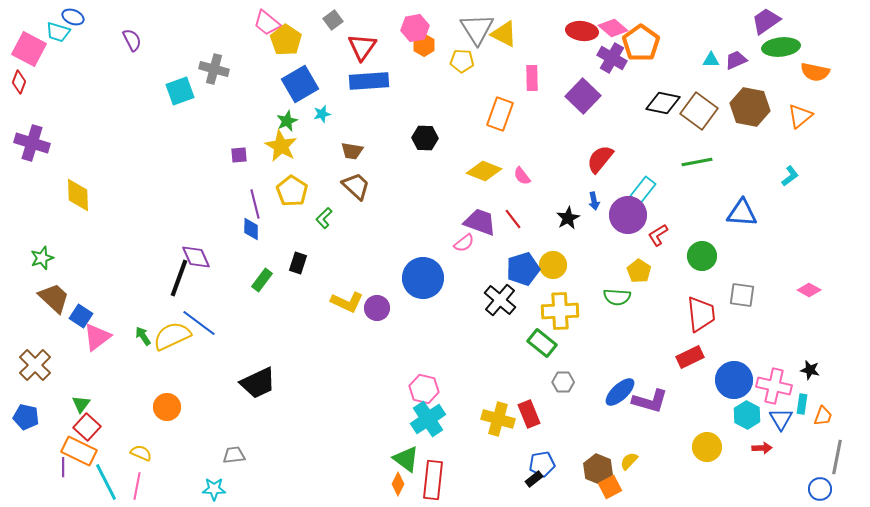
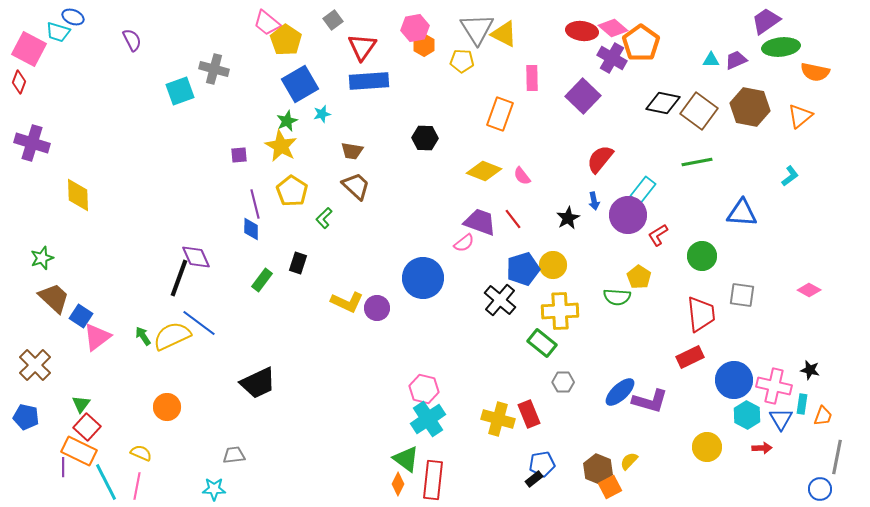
yellow pentagon at (639, 271): moved 6 px down
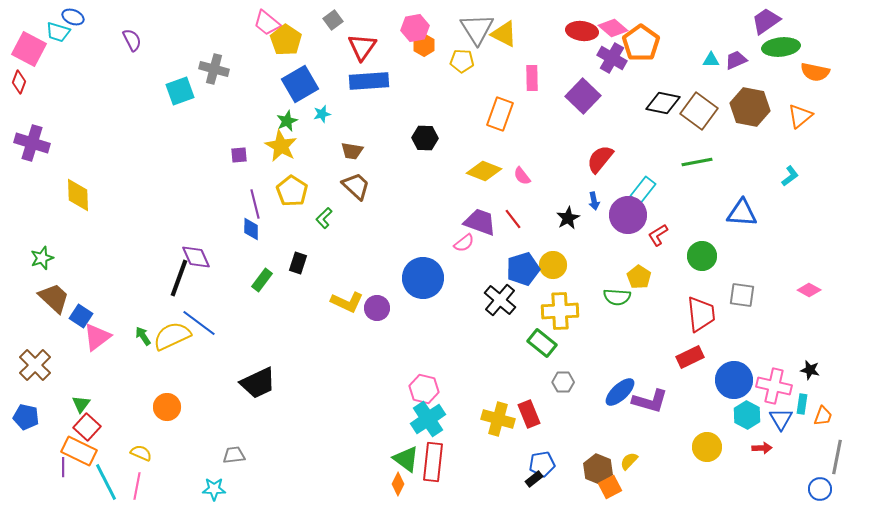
red rectangle at (433, 480): moved 18 px up
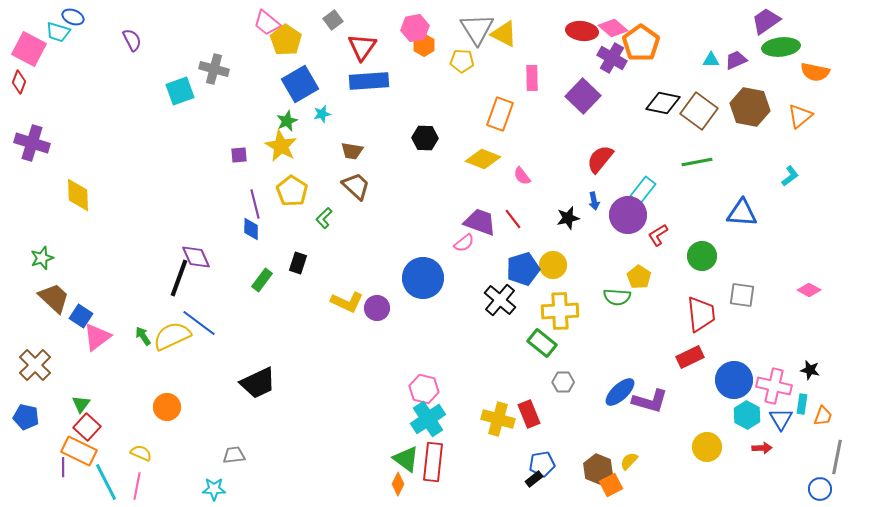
yellow diamond at (484, 171): moved 1 px left, 12 px up
black star at (568, 218): rotated 15 degrees clockwise
orange square at (610, 487): moved 1 px right, 2 px up
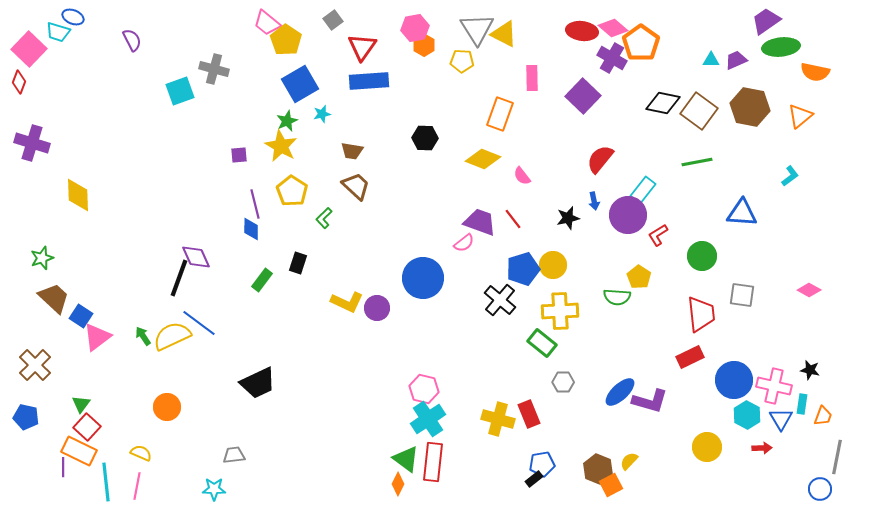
pink square at (29, 49): rotated 16 degrees clockwise
cyan line at (106, 482): rotated 21 degrees clockwise
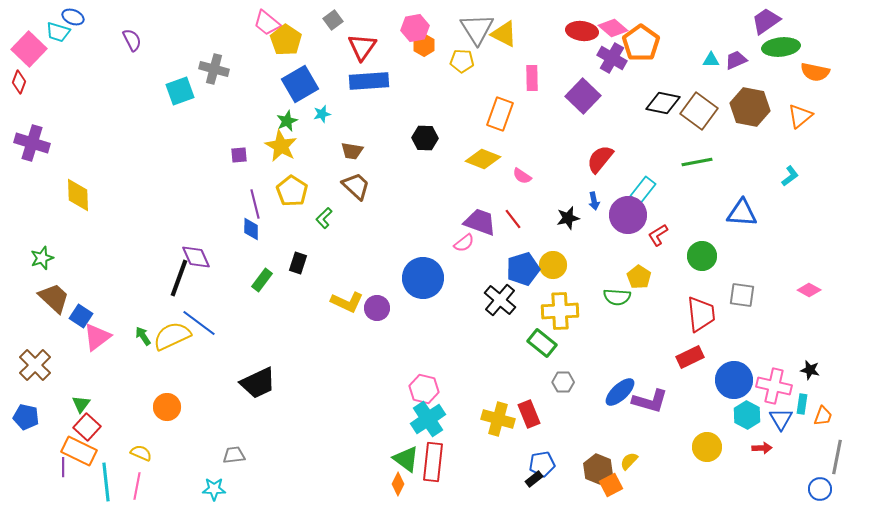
pink semicircle at (522, 176): rotated 18 degrees counterclockwise
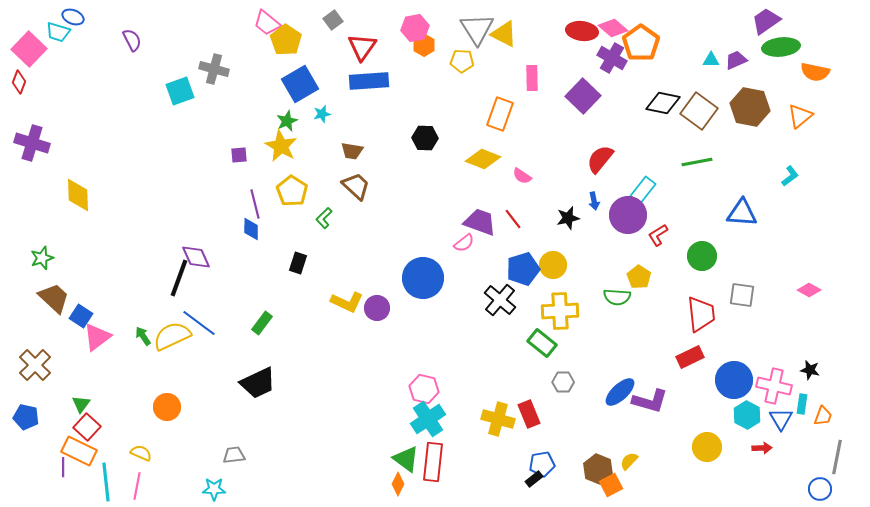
green rectangle at (262, 280): moved 43 px down
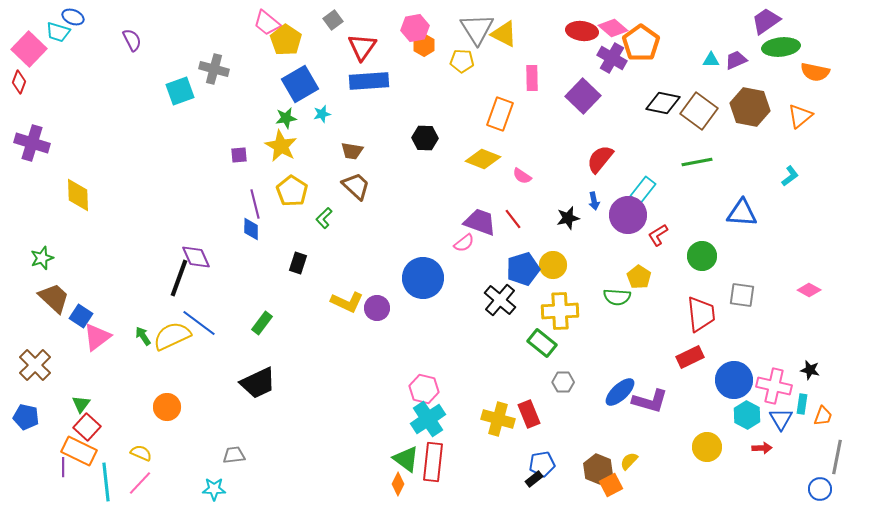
green star at (287, 121): moved 1 px left, 3 px up; rotated 15 degrees clockwise
pink line at (137, 486): moved 3 px right, 3 px up; rotated 32 degrees clockwise
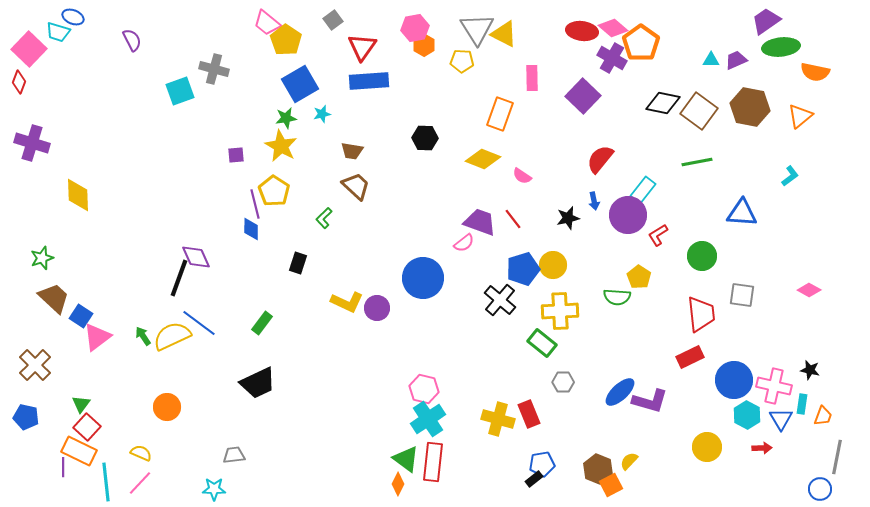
purple square at (239, 155): moved 3 px left
yellow pentagon at (292, 191): moved 18 px left
